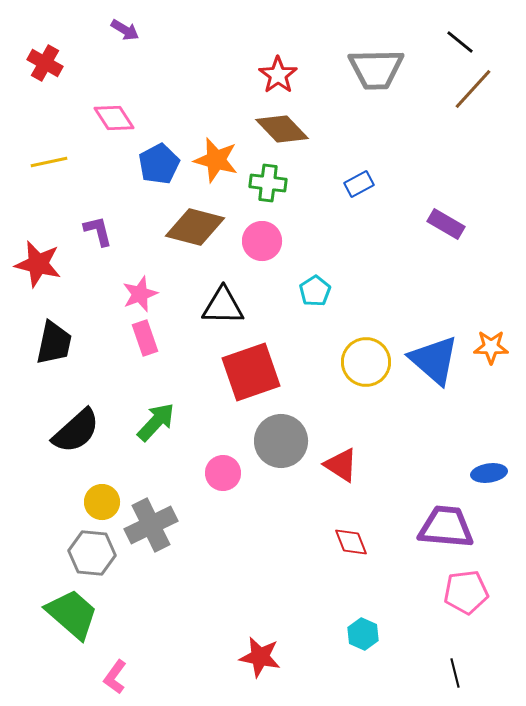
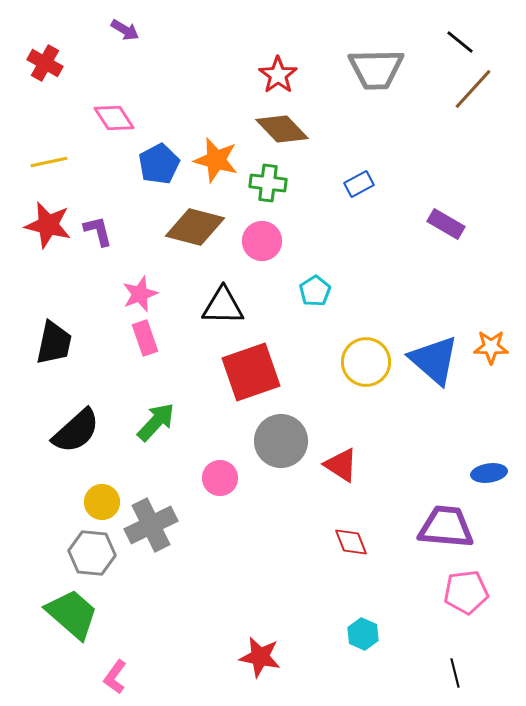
red star at (38, 264): moved 10 px right, 39 px up
pink circle at (223, 473): moved 3 px left, 5 px down
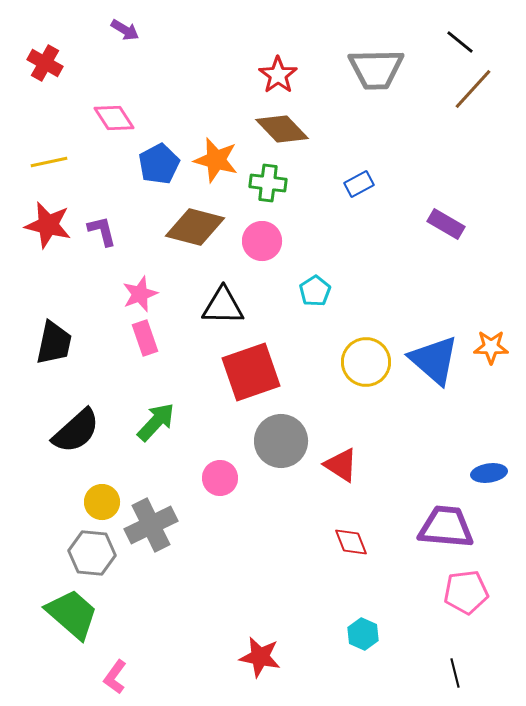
purple L-shape at (98, 231): moved 4 px right
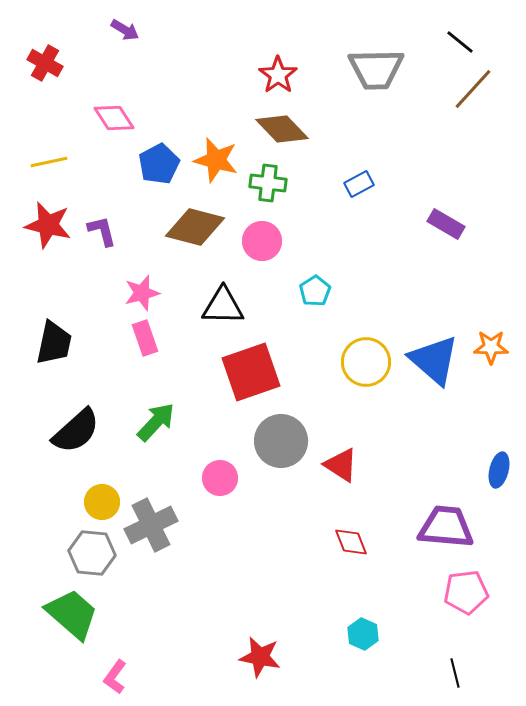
pink star at (140, 294): moved 2 px right, 1 px up; rotated 6 degrees clockwise
blue ellipse at (489, 473): moved 10 px right, 3 px up; rotated 68 degrees counterclockwise
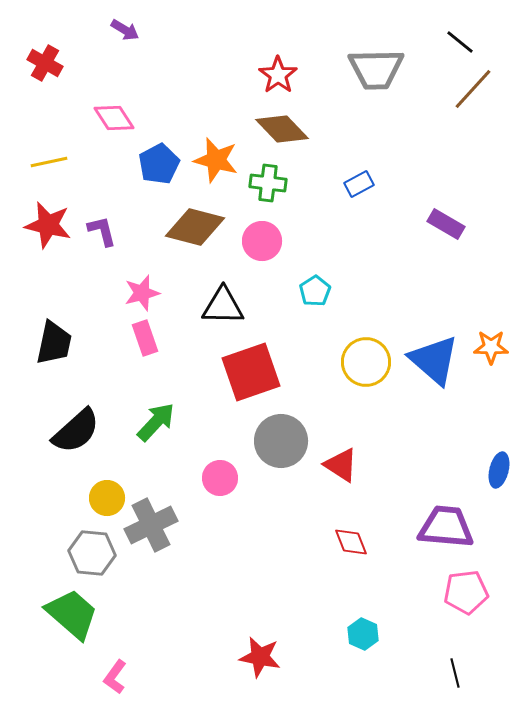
yellow circle at (102, 502): moved 5 px right, 4 px up
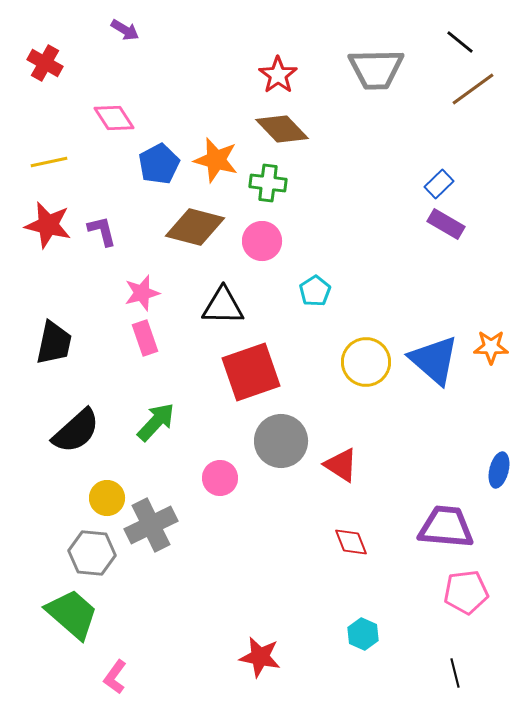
brown line at (473, 89): rotated 12 degrees clockwise
blue rectangle at (359, 184): moved 80 px right; rotated 16 degrees counterclockwise
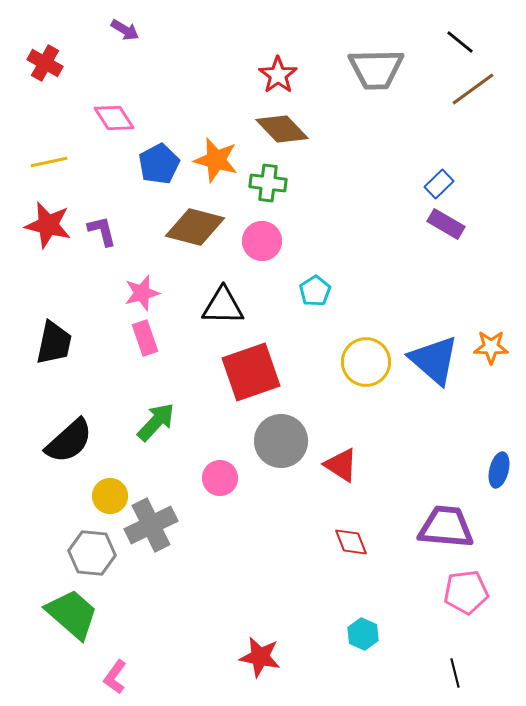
black semicircle at (76, 431): moved 7 px left, 10 px down
yellow circle at (107, 498): moved 3 px right, 2 px up
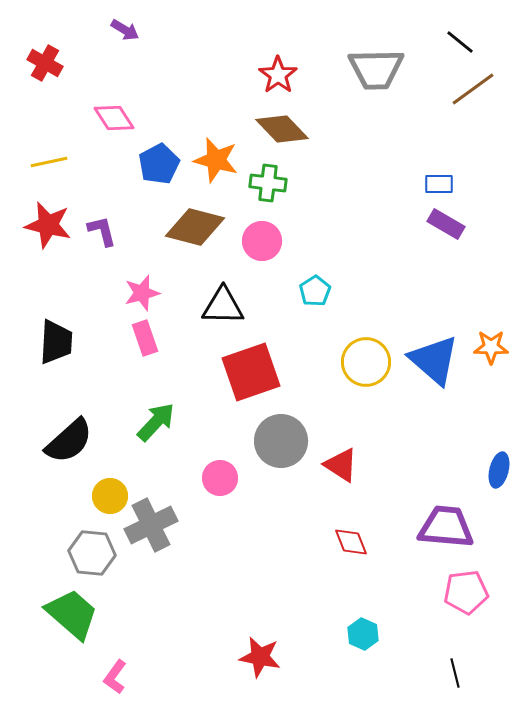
blue rectangle at (439, 184): rotated 44 degrees clockwise
black trapezoid at (54, 343): moved 2 px right, 1 px up; rotated 9 degrees counterclockwise
